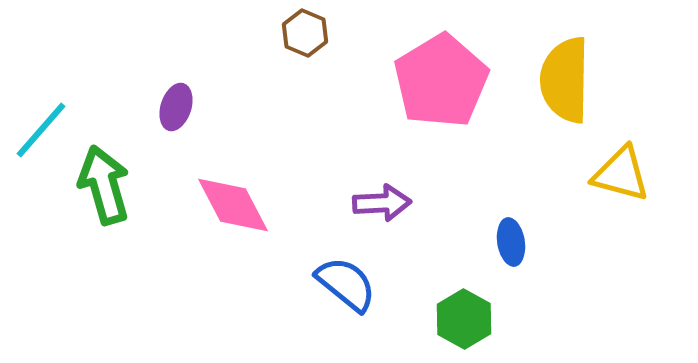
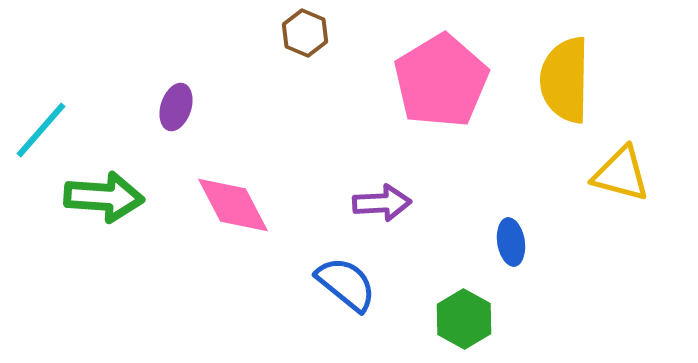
green arrow: moved 12 px down; rotated 110 degrees clockwise
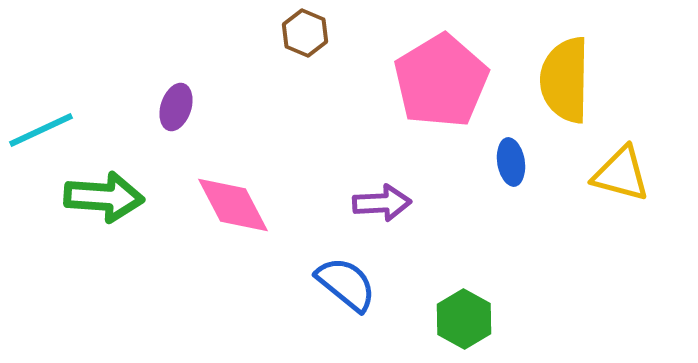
cyan line: rotated 24 degrees clockwise
blue ellipse: moved 80 px up
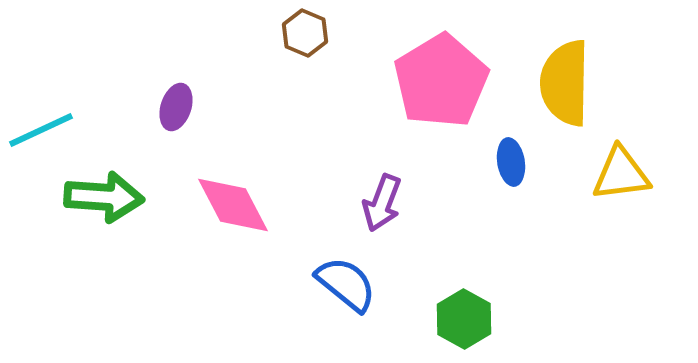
yellow semicircle: moved 3 px down
yellow triangle: rotated 22 degrees counterclockwise
purple arrow: rotated 114 degrees clockwise
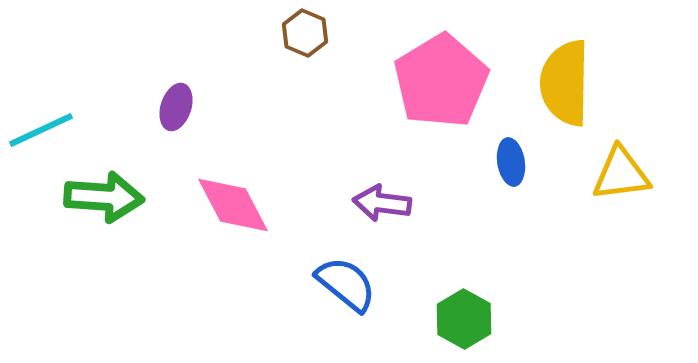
purple arrow: rotated 76 degrees clockwise
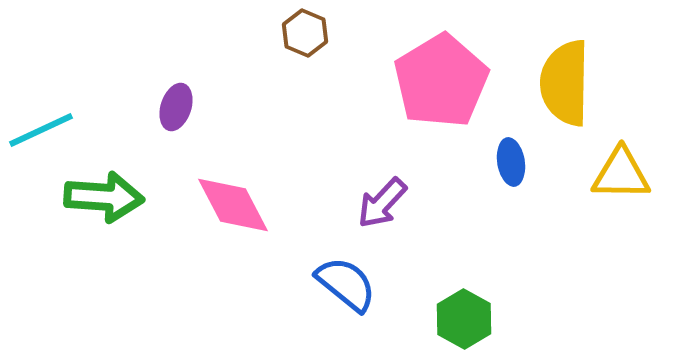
yellow triangle: rotated 8 degrees clockwise
purple arrow: rotated 54 degrees counterclockwise
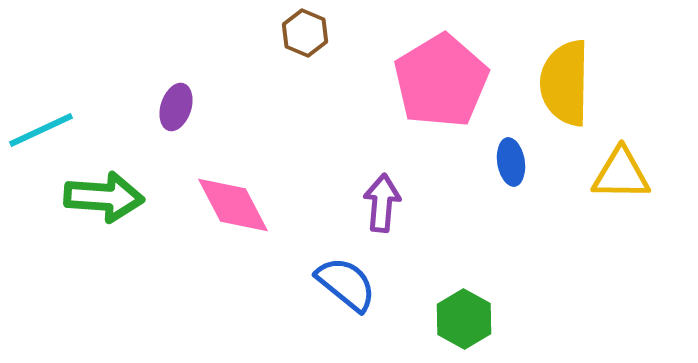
purple arrow: rotated 142 degrees clockwise
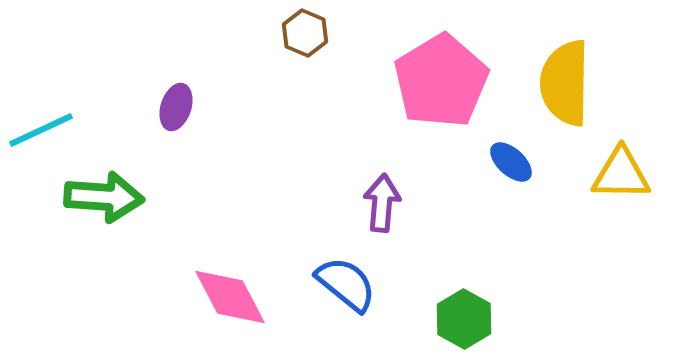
blue ellipse: rotated 39 degrees counterclockwise
pink diamond: moved 3 px left, 92 px down
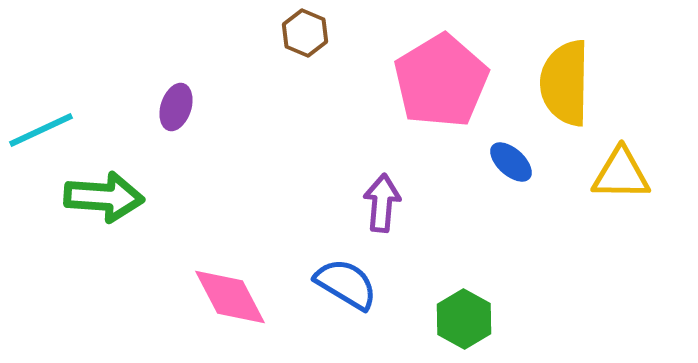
blue semicircle: rotated 8 degrees counterclockwise
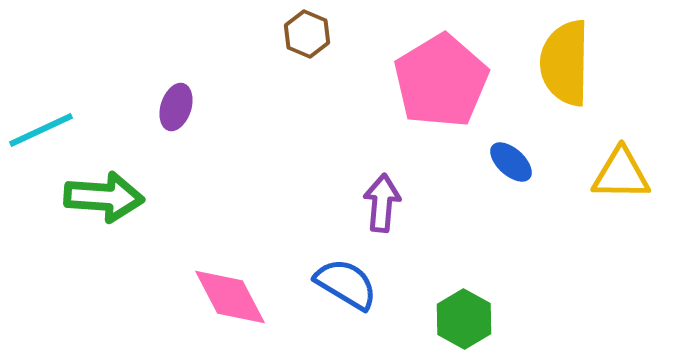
brown hexagon: moved 2 px right, 1 px down
yellow semicircle: moved 20 px up
